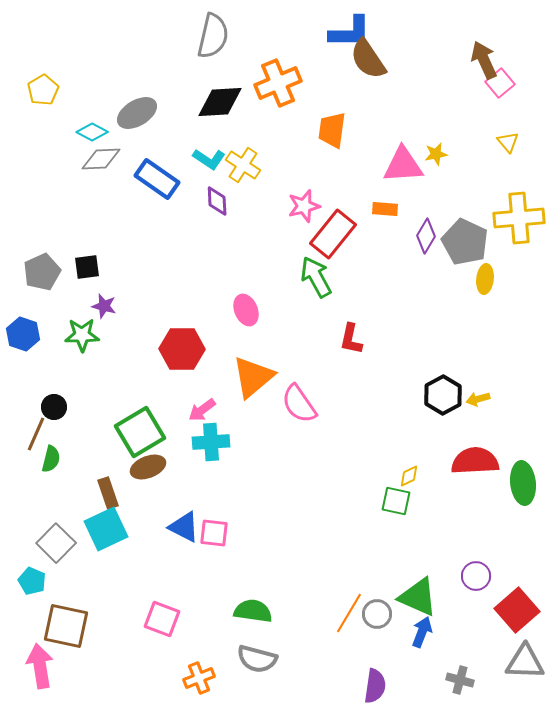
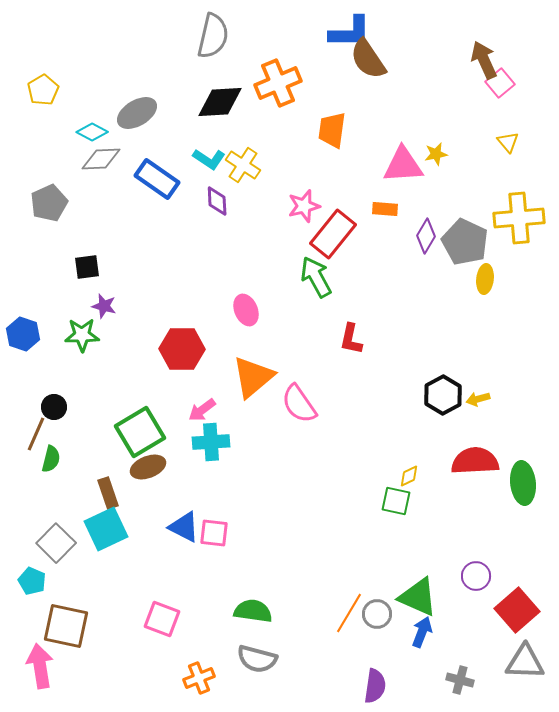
gray pentagon at (42, 272): moved 7 px right, 69 px up
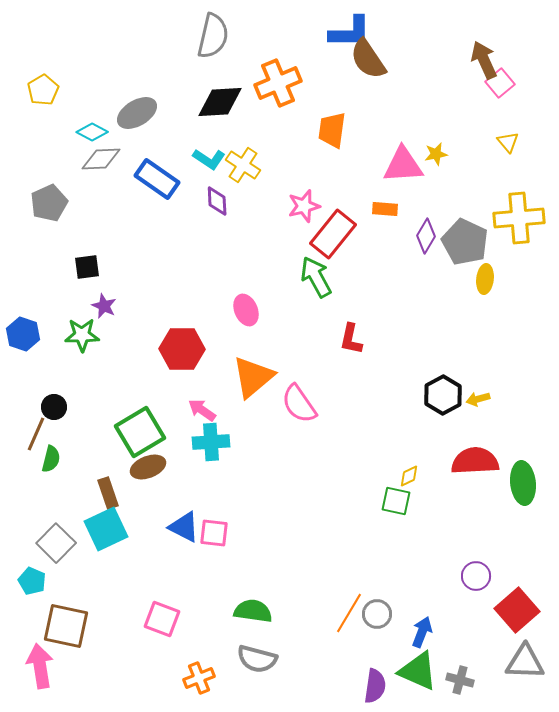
purple star at (104, 306): rotated 10 degrees clockwise
pink arrow at (202, 410): rotated 72 degrees clockwise
green triangle at (418, 597): moved 74 px down
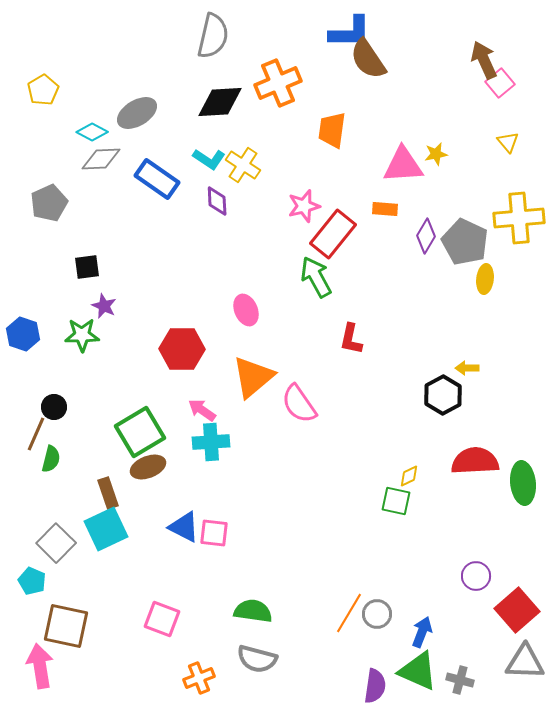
yellow arrow at (478, 399): moved 11 px left, 31 px up; rotated 15 degrees clockwise
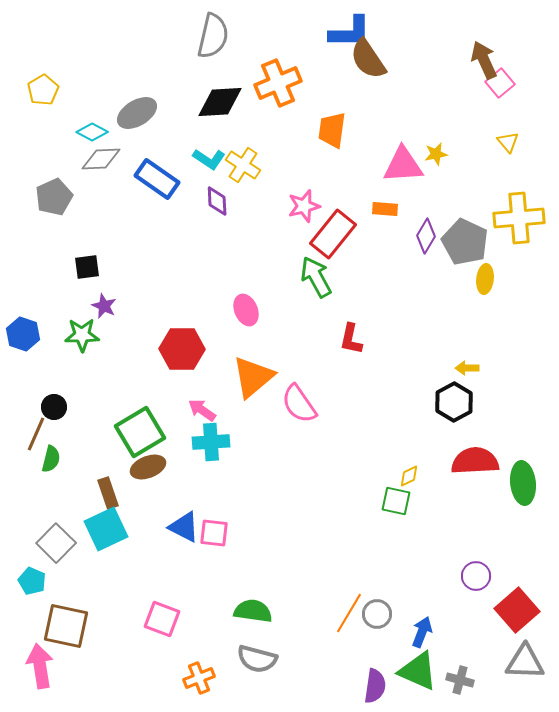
gray pentagon at (49, 203): moved 5 px right, 6 px up
black hexagon at (443, 395): moved 11 px right, 7 px down
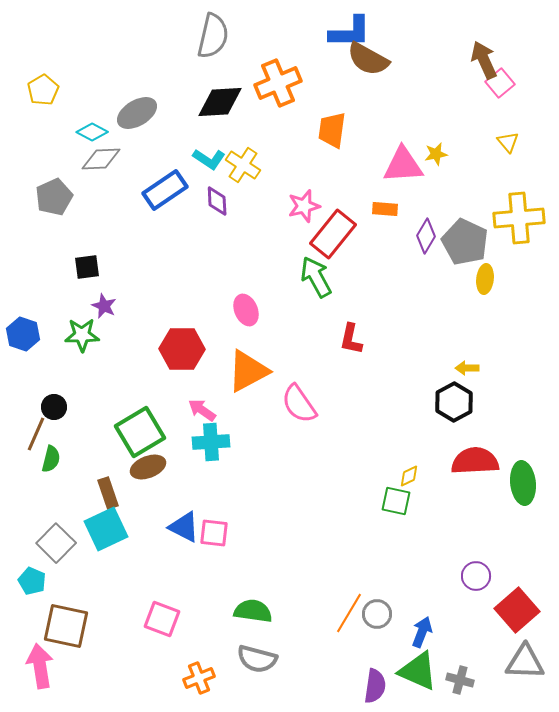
brown semicircle at (368, 59): rotated 27 degrees counterclockwise
blue rectangle at (157, 179): moved 8 px right, 11 px down; rotated 69 degrees counterclockwise
orange triangle at (253, 377): moved 5 px left, 6 px up; rotated 12 degrees clockwise
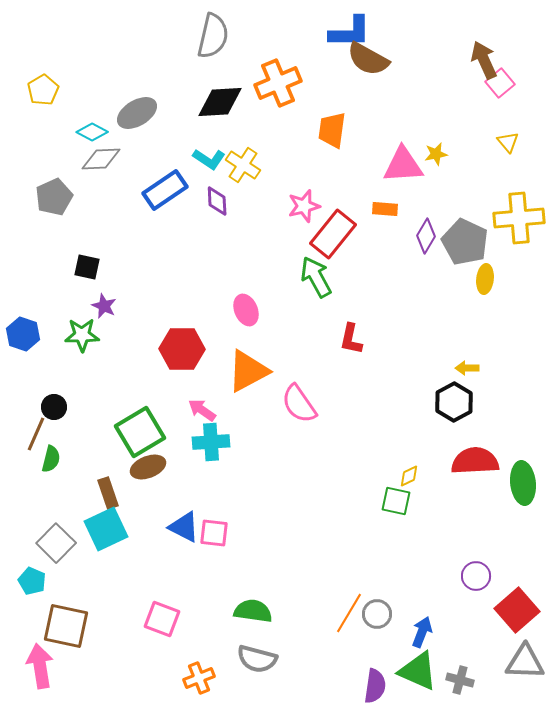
black square at (87, 267): rotated 20 degrees clockwise
